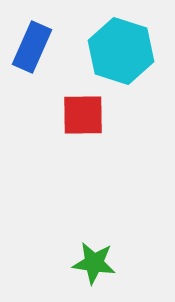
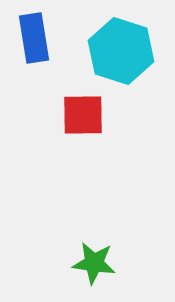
blue rectangle: moved 2 px right, 9 px up; rotated 33 degrees counterclockwise
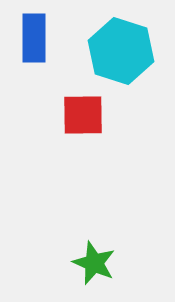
blue rectangle: rotated 9 degrees clockwise
green star: rotated 15 degrees clockwise
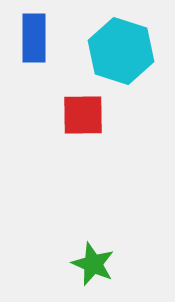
green star: moved 1 px left, 1 px down
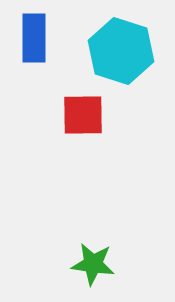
green star: rotated 15 degrees counterclockwise
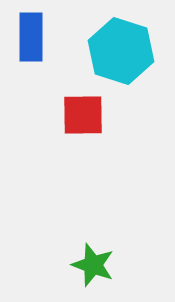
blue rectangle: moved 3 px left, 1 px up
green star: moved 1 px down; rotated 12 degrees clockwise
